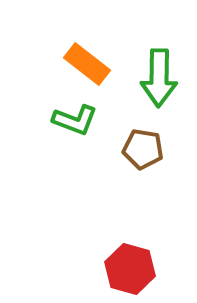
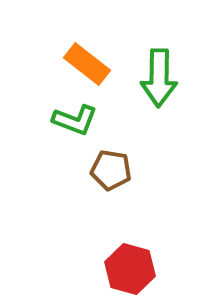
brown pentagon: moved 32 px left, 21 px down
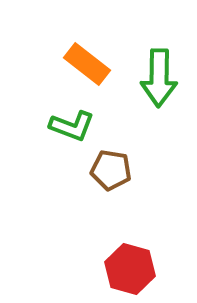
green L-shape: moved 3 px left, 6 px down
